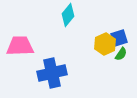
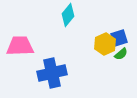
green semicircle: rotated 16 degrees clockwise
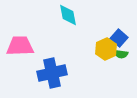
cyan diamond: rotated 50 degrees counterclockwise
blue square: rotated 30 degrees counterclockwise
yellow hexagon: moved 1 px right, 5 px down
green semicircle: rotated 48 degrees clockwise
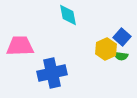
blue square: moved 3 px right, 1 px up
green semicircle: moved 2 px down
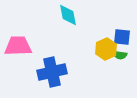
blue square: rotated 36 degrees counterclockwise
pink trapezoid: moved 2 px left
green semicircle: moved 1 px left, 1 px up
blue cross: moved 1 px up
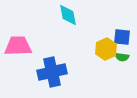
green semicircle: moved 2 px right, 2 px down
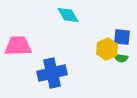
cyan diamond: rotated 20 degrees counterclockwise
yellow hexagon: moved 1 px right
green semicircle: moved 1 px left, 1 px down
blue cross: moved 1 px down
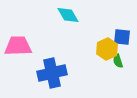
green semicircle: moved 3 px left, 3 px down; rotated 64 degrees clockwise
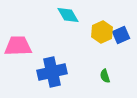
blue square: moved 1 px left, 2 px up; rotated 30 degrees counterclockwise
yellow hexagon: moved 5 px left, 17 px up
green semicircle: moved 13 px left, 15 px down
blue cross: moved 1 px up
